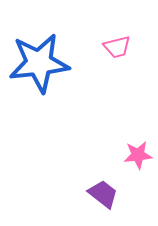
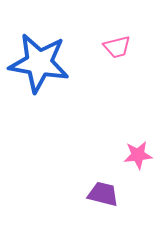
blue star: rotated 16 degrees clockwise
purple trapezoid: rotated 24 degrees counterclockwise
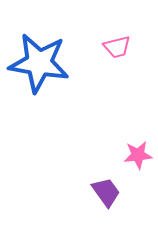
purple trapezoid: moved 3 px right, 2 px up; rotated 40 degrees clockwise
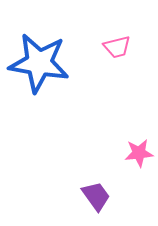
pink star: moved 1 px right, 2 px up
purple trapezoid: moved 10 px left, 4 px down
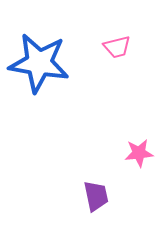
purple trapezoid: rotated 24 degrees clockwise
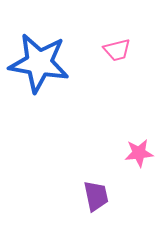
pink trapezoid: moved 3 px down
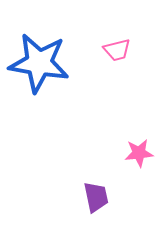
purple trapezoid: moved 1 px down
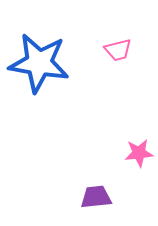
pink trapezoid: moved 1 px right
purple trapezoid: rotated 84 degrees counterclockwise
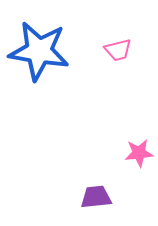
blue star: moved 12 px up
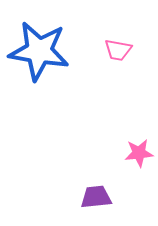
pink trapezoid: rotated 24 degrees clockwise
